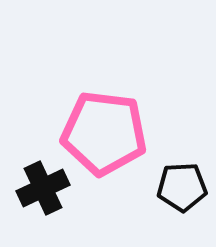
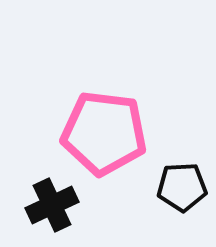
black cross: moved 9 px right, 17 px down
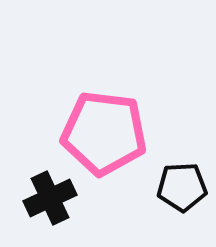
black cross: moved 2 px left, 7 px up
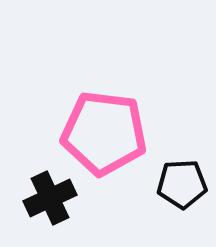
black pentagon: moved 3 px up
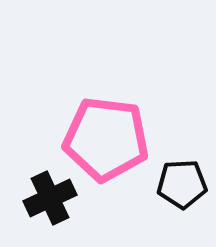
pink pentagon: moved 2 px right, 6 px down
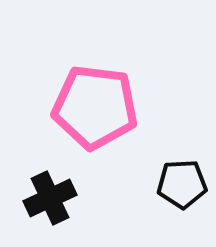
pink pentagon: moved 11 px left, 32 px up
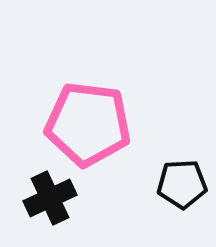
pink pentagon: moved 7 px left, 17 px down
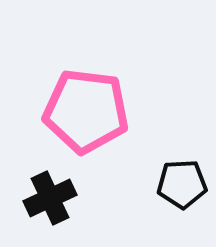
pink pentagon: moved 2 px left, 13 px up
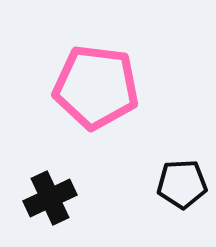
pink pentagon: moved 10 px right, 24 px up
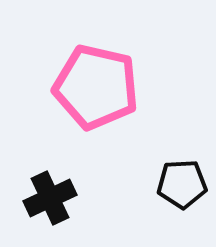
pink pentagon: rotated 6 degrees clockwise
